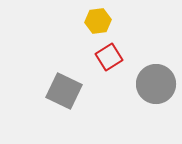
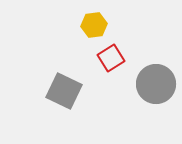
yellow hexagon: moved 4 px left, 4 px down
red square: moved 2 px right, 1 px down
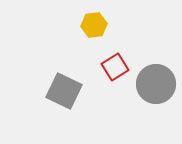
red square: moved 4 px right, 9 px down
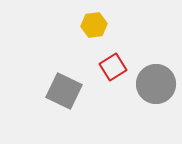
red square: moved 2 px left
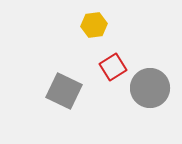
gray circle: moved 6 px left, 4 px down
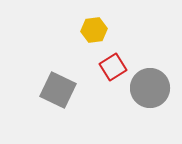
yellow hexagon: moved 5 px down
gray square: moved 6 px left, 1 px up
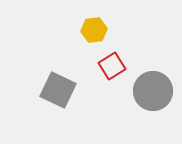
red square: moved 1 px left, 1 px up
gray circle: moved 3 px right, 3 px down
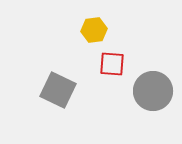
red square: moved 2 px up; rotated 36 degrees clockwise
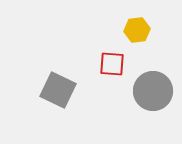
yellow hexagon: moved 43 px right
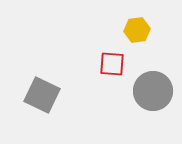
gray square: moved 16 px left, 5 px down
